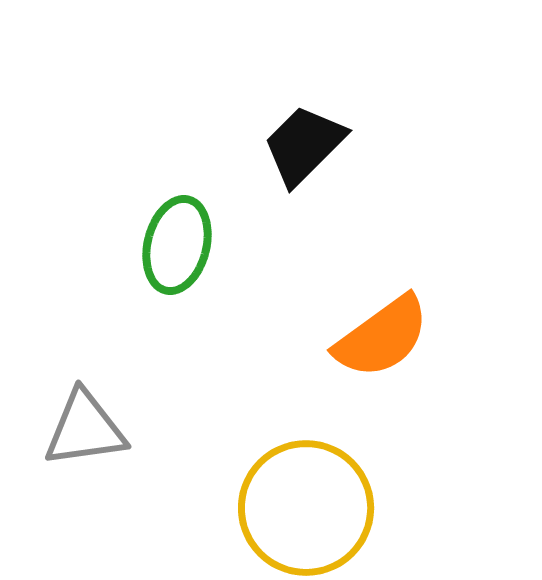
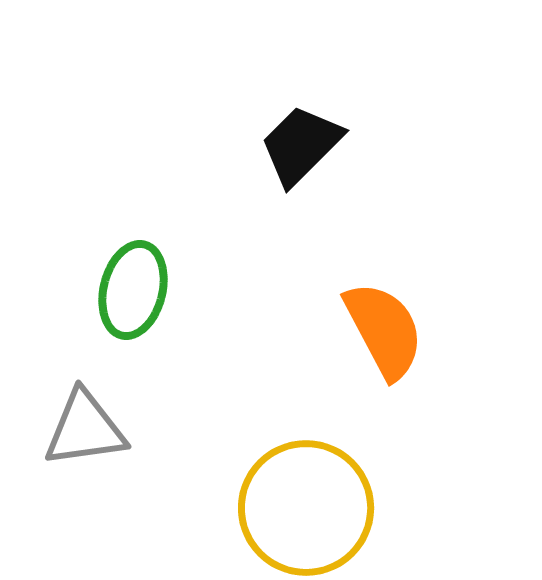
black trapezoid: moved 3 px left
green ellipse: moved 44 px left, 45 px down
orange semicircle: moved 2 px right, 7 px up; rotated 82 degrees counterclockwise
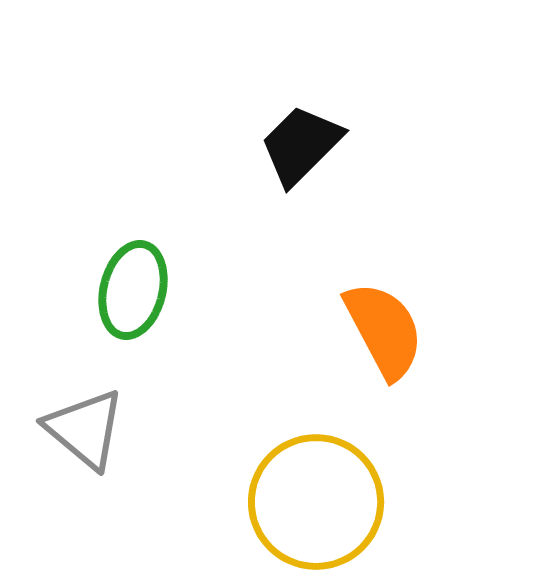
gray triangle: rotated 48 degrees clockwise
yellow circle: moved 10 px right, 6 px up
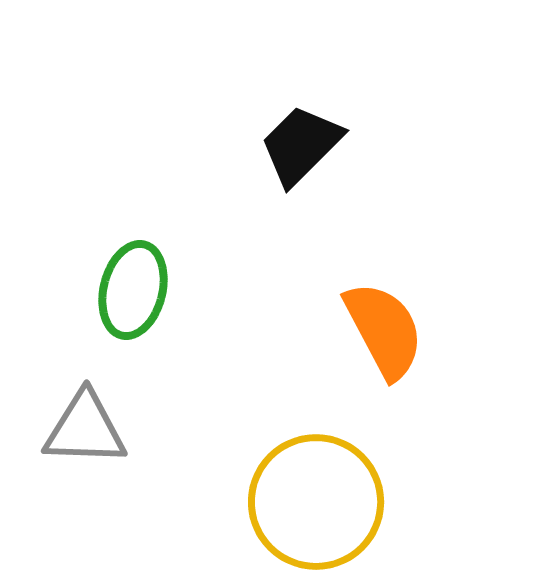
gray triangle: rotated 38 degrees counterclockwise
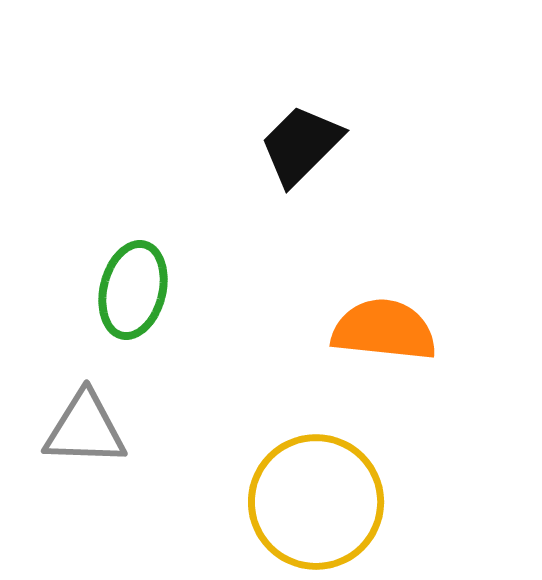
orange semicircle: rotated 56 degrees counterclockwise
